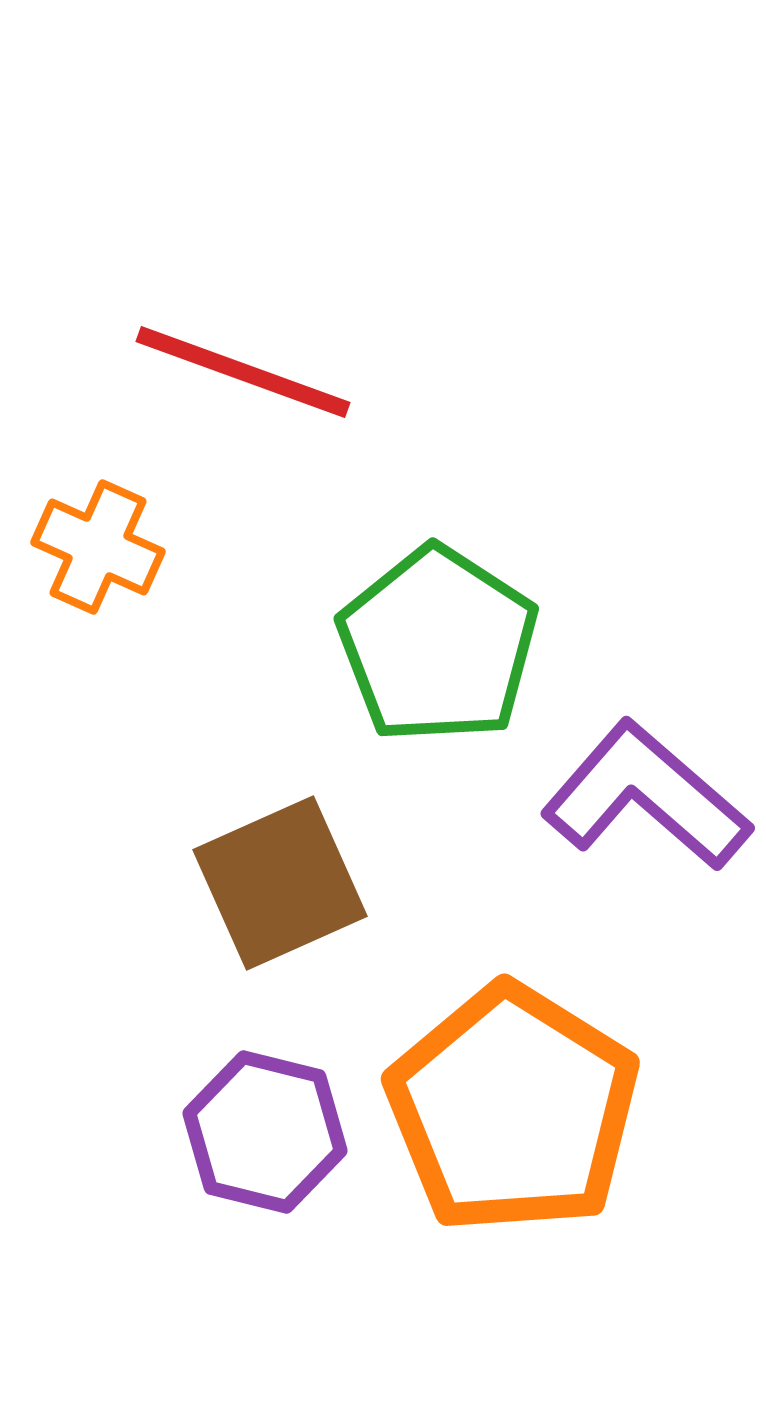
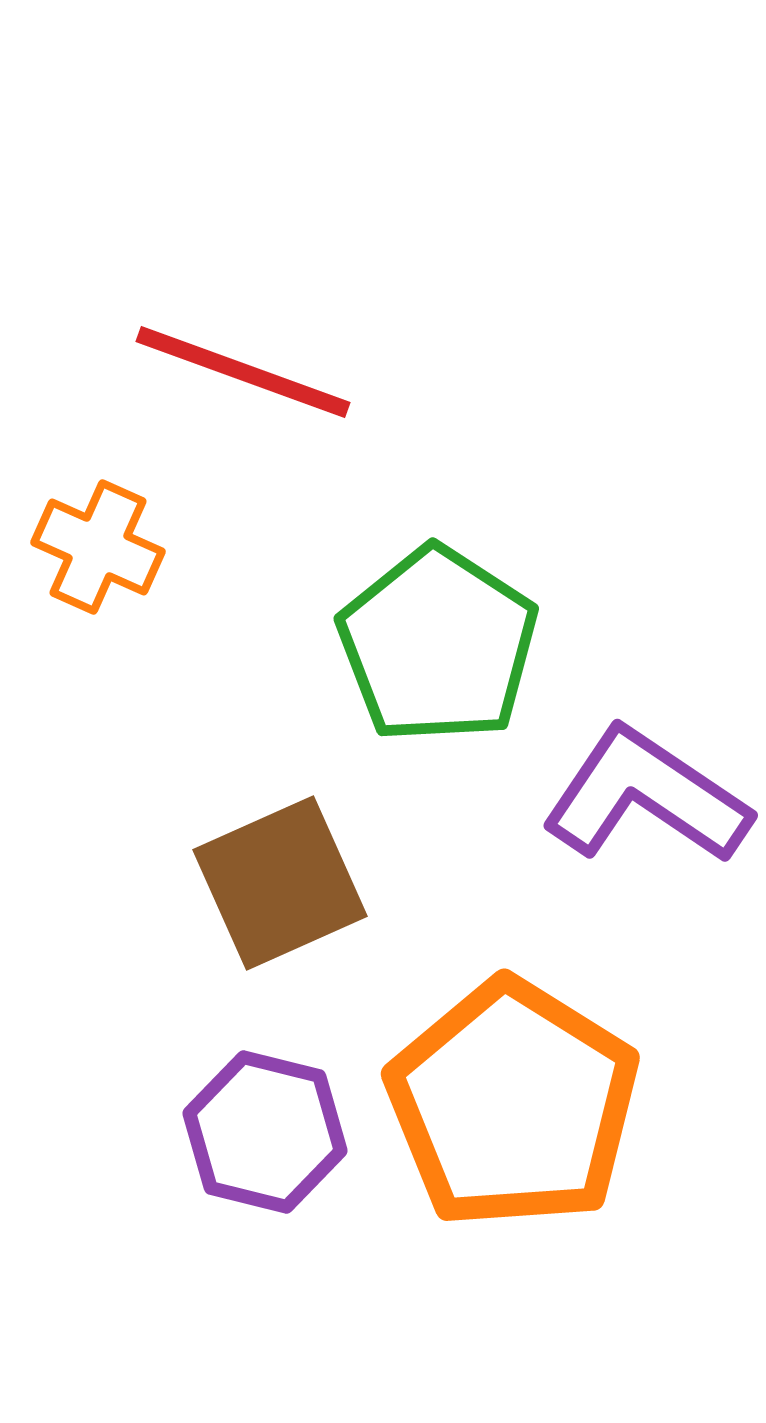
purple L-shape: rotated 7 degrees counterclockwise
orange pentagon: moved 5 px up
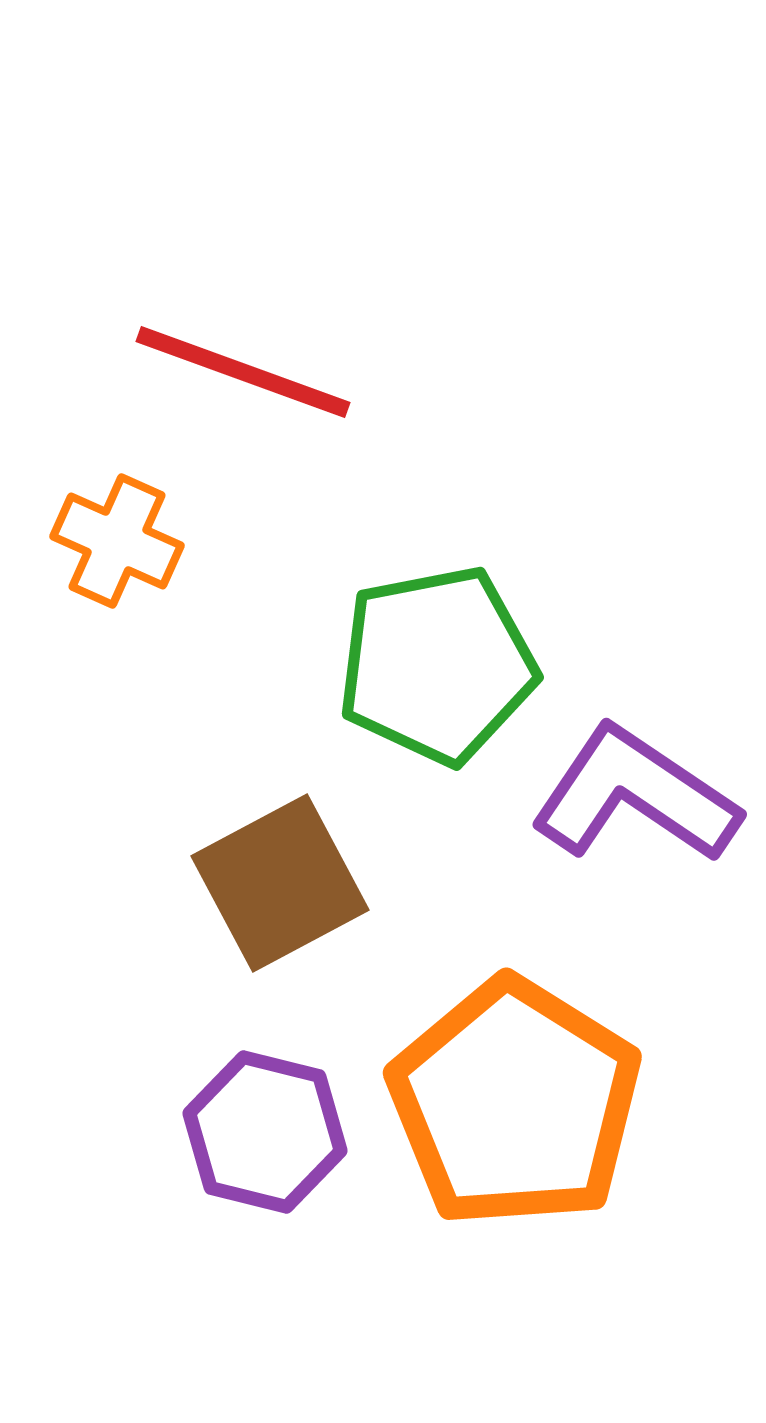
orange cross: moved 19 px right, 6 px up
green pentagon: moved 1 px left, 20 px down; rotated 28 degrees clockwise
purple L-shape: moved 11 px left, 1 px up
brown square: rotated 4 degrees counterclockwise
orange pentagon: moved 2 px right, 1 px up
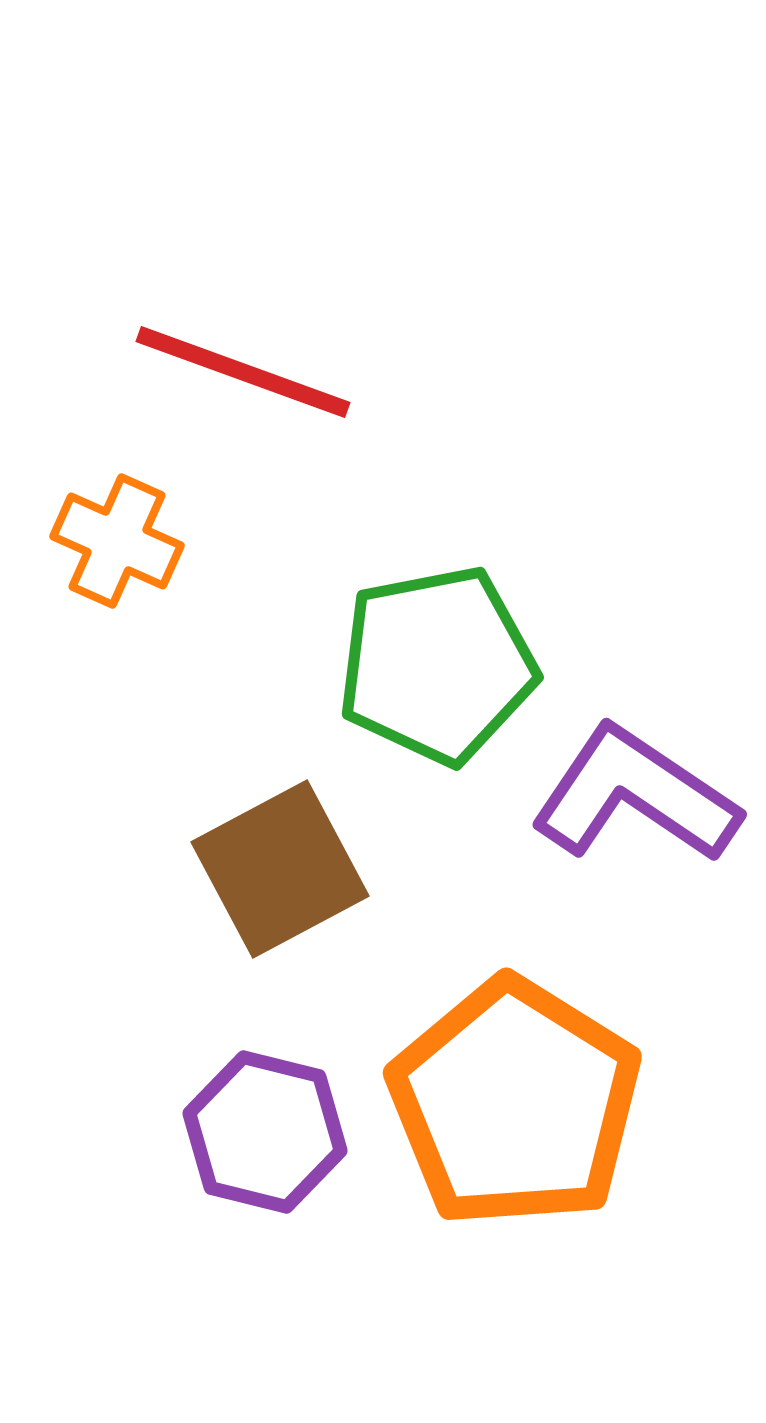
brown square: moved 14 px up
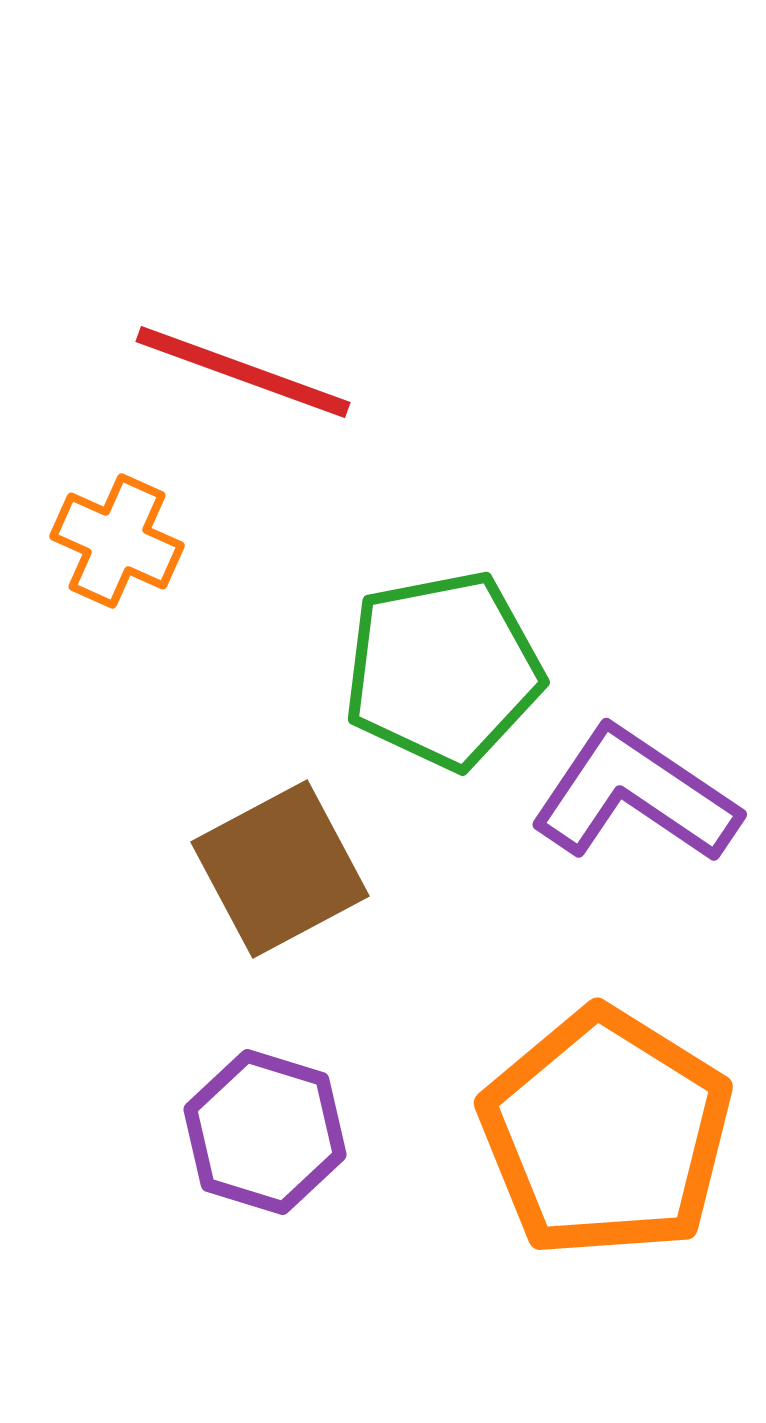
green pentagon: moved 6 px right, 5 px down
orange pentagon: moved 91 px right, 30 px down
purple hexagon: rotated 3 degrees clockwise
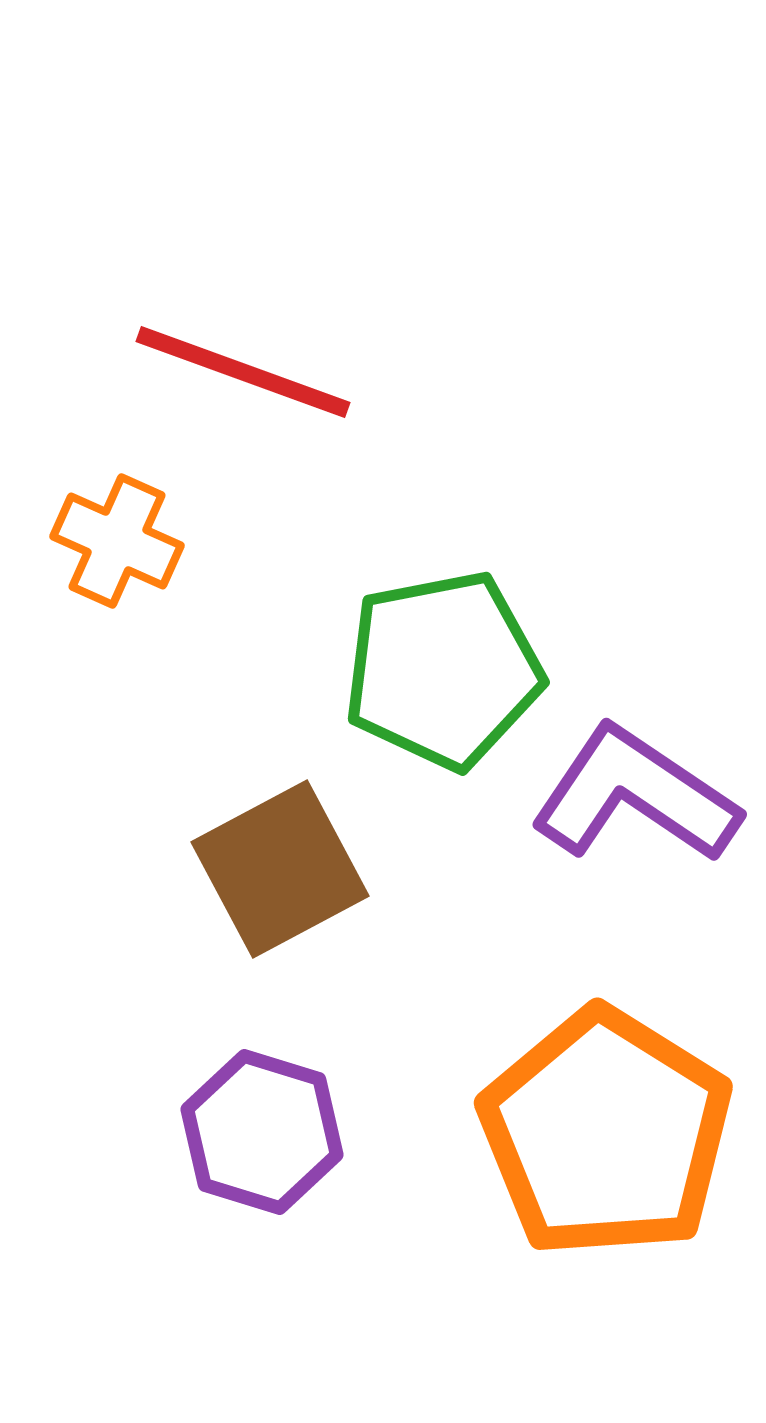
purple hexagon: moved 3 px left
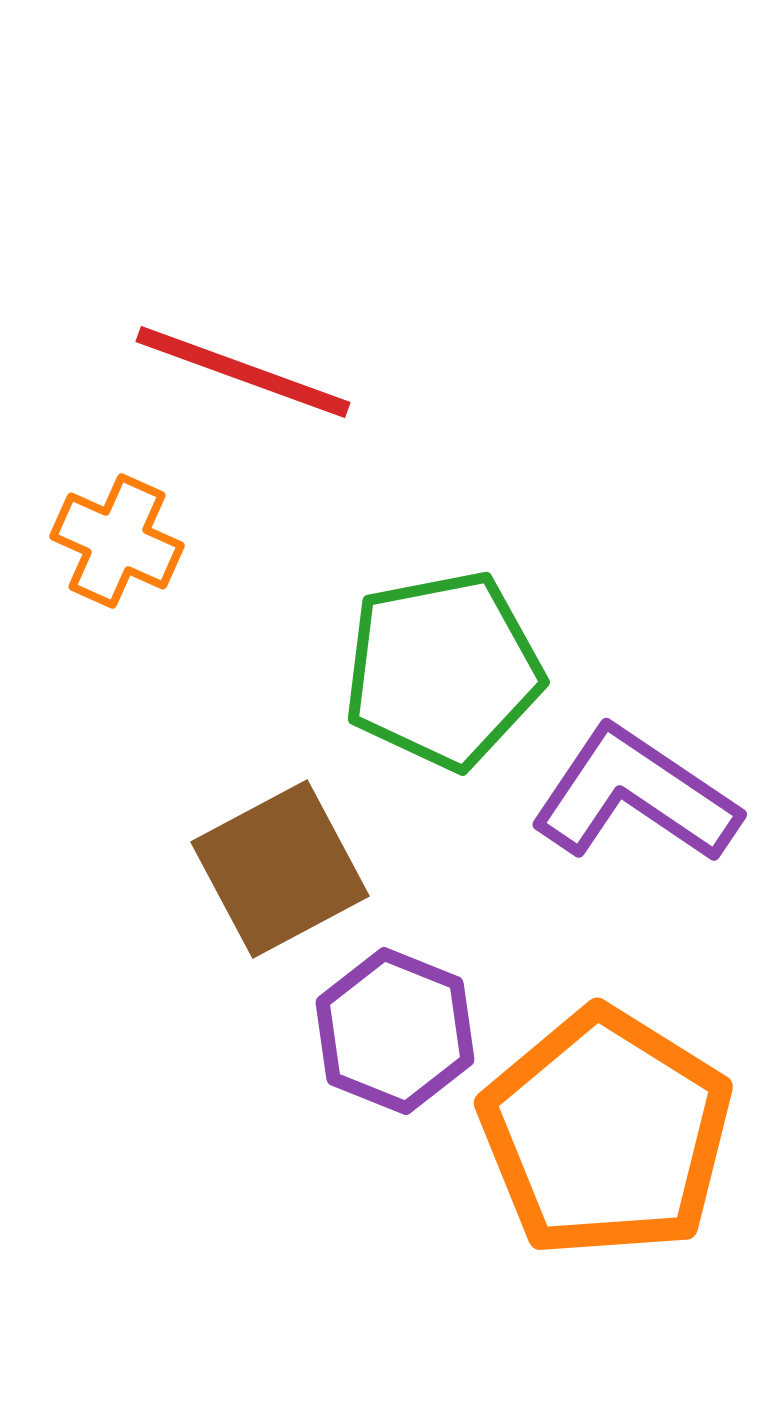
purple hexagon: moved 133 px right, 101 px up; rotated 5 degrees clockwise
